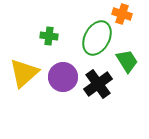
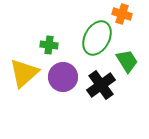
green cross: moved 9 px down
black cross: moved 3 px right, 1 px down
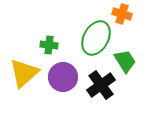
green ellipse: moved 1 px left
green trapezoid: moved 2 px left
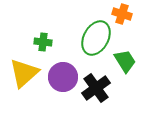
green cross: moved 6 px left, 3 px up
black cross: moved 5 px left, 3 px down
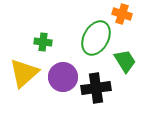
black cross: rotated 28 degrees clockwise
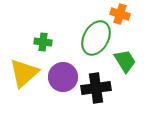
orange cross: moved 2 px left
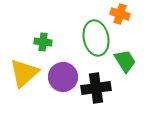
green ellipse: rotated 40 degrees counterclockwise
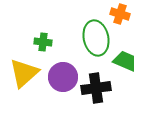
green trapezoid: rotated 35 degrees counterclockwise
